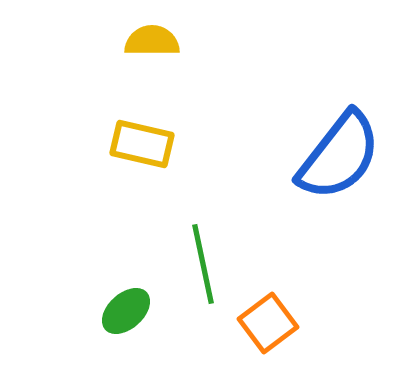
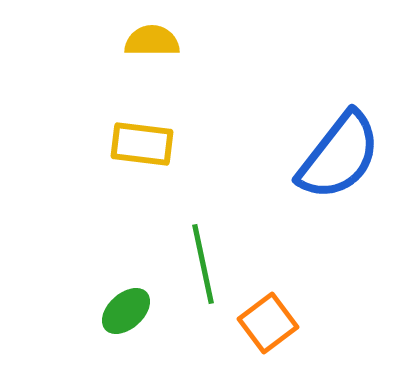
yellow rectangle: rotated 6 degrees counterclockwise
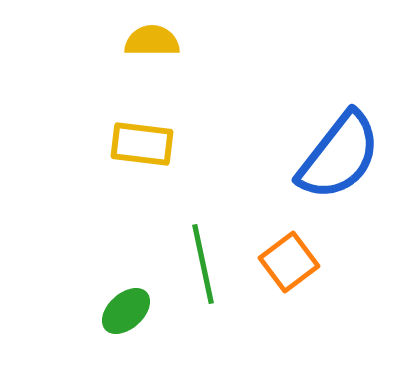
orange square: moved 21 px right, 61 px up
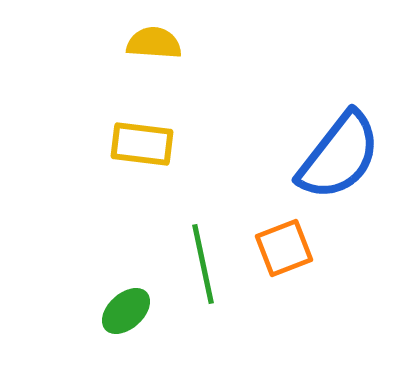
yellow semicircle: moved 2 px right, 2 px down; rotated 4 degrees clockwise
orange square: moved 5 px left, 14 px up; rotated 16 degrees clockwise
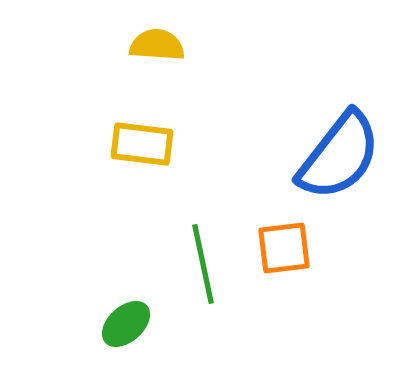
yellow semicircle: moved 3 px right, 2 px down
orange square: rotated 14 degrees clockwise
green ellipse: moved 13 px down
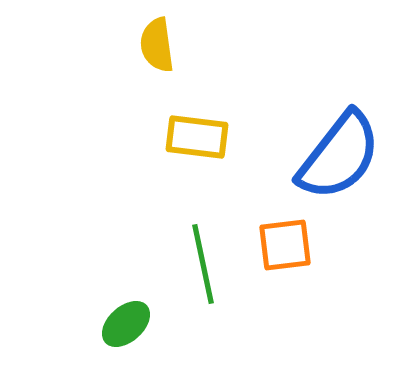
yellow semicircle: rotated 102 degrees counterclockwise
yellow rectangle: moved 55 px right, 7 px up
orange square: moved 1 px right, 3 px up
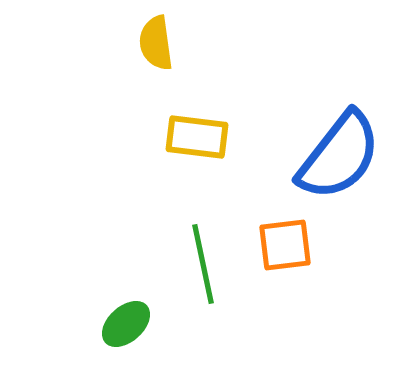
yellow semicircle: moved 1 px left, 2 px up
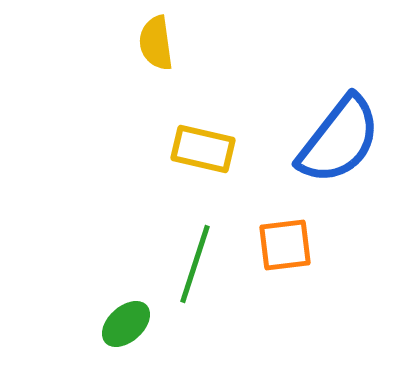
yellow rectangle: moved 6 px right, 12 px down; rotated 6 degrees clockwise
blue semicircle: moved 16 px up
green line: moved 8 px left; rotated 30 degrees clockwise
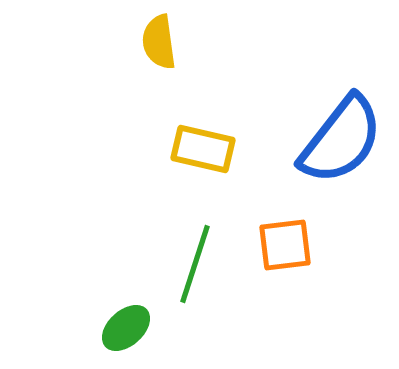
yellow semicircle: moved 3 px right, 1 px up
blue semicircle: moved 2 px right
green ellipse: moved 4 px down
